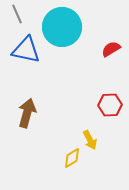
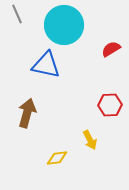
cyan circle: moved 2 px right, 2 px up
blue triangle: moved 20 px right, 15 px down
yellow diamond: moved 15 px left; rotated 25 degrees clockwise
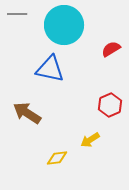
gray line: rotated 66 degrees counterclockwise
blue triangle: moved 4 px right, 4 px down
red hexagon: rotated 20 degrees counterclockwise
brown arrow: rotated 72 degrees counterclockwise
yellow arrow: rotated 84 degrees clockwise
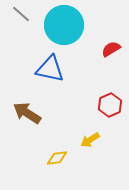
gray line: moved 4 px right; rotated 42 degrees clockwise
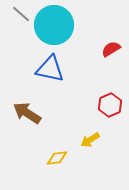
cyan circle: moved 10 px left
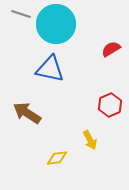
gray line: rotated 24 degrees counterclockwise
cyan circle: moved 2 px right, 1 px up
yellow arrow: rotated 84 degrees counterclockwise
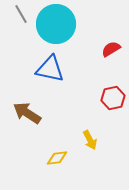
gray line: rotated 42 degrees clockwise
red hexagon: moved 3 px right, 7 px up; rotated 10 degrees clockwise
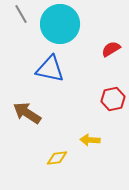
cyan circle: moved 4 px right
red hexagon: moved 1 px down
yellow arrow: rotated 120 degrees clockwise
